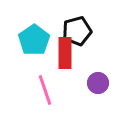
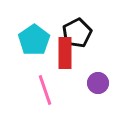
black pentagon: moved 2 px down; rotated 12 degrees counterclockwise
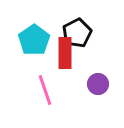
purple circle: moved 1 px down
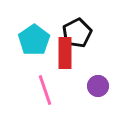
purple circle: moved 2 px down
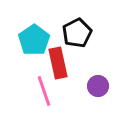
red rectangle: moved 7 px left, 10 px down; rotated 12 degrees counterclockwise
pink line: moved 1 px left, 1 px down
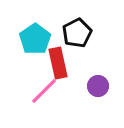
cyan pentagon: moved 1 px right, 1 px up
pink line: rotated 64 degrees clockwise
